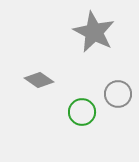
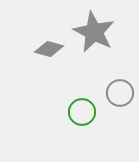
gray diamond: moved 10 px right, 31 px up; rotated 20 degrees counterclockwise
gray circle: moved 2 px right, 1 px up
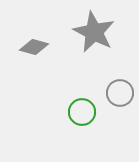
gray diamond: moved 15 px left, 2 px up
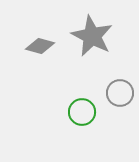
gray star: moved 2 px left, 4 px down
gray diamond: moved 6 px right, 1 px up
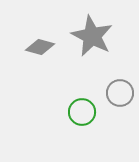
gray diamond: moved 1 px down
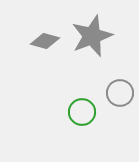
gray star: rotated 24 degrees clockwise
gray diamond: moved 5 px right, 6 px up
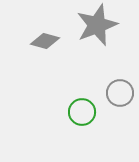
gray star: moved 5 px right, 11 px up
